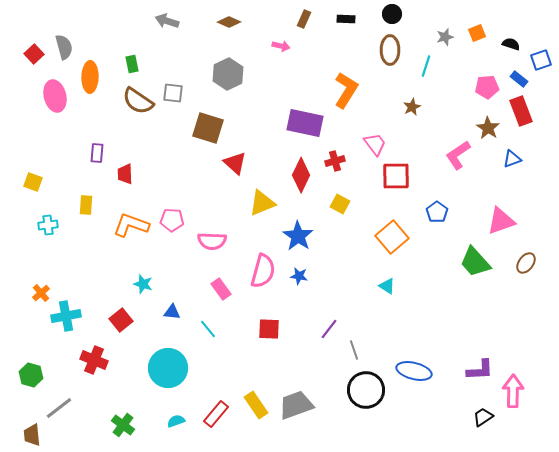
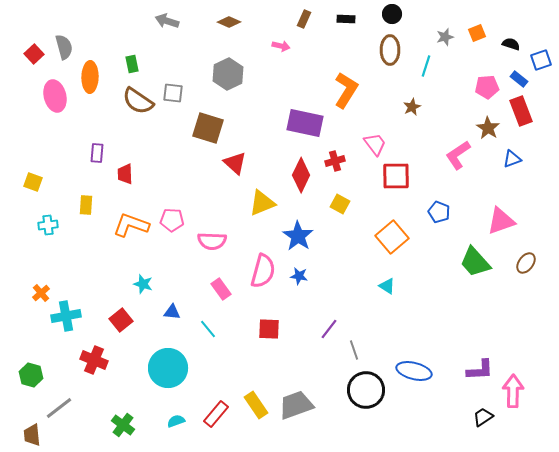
blue pentagon at (437, 212): moved 2 px right; rotated 15 degrees counterclockwise
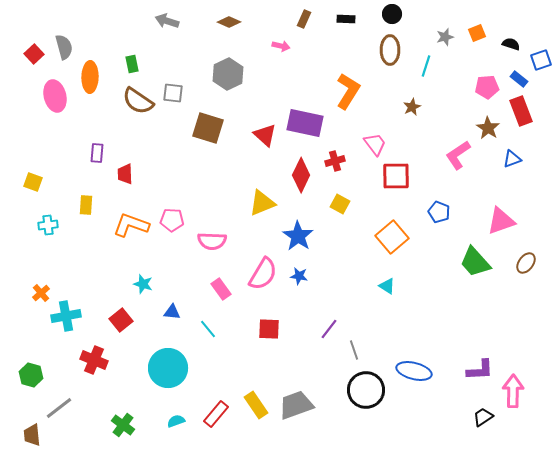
orange L-shape at (346, 90): moved 2 px right, 1 px down
red triangle at (235, 163): moved 30 px right, 28 px up
pink semicircle at (263, 271): moved 3 px down; rotated 16 degrees clockwise
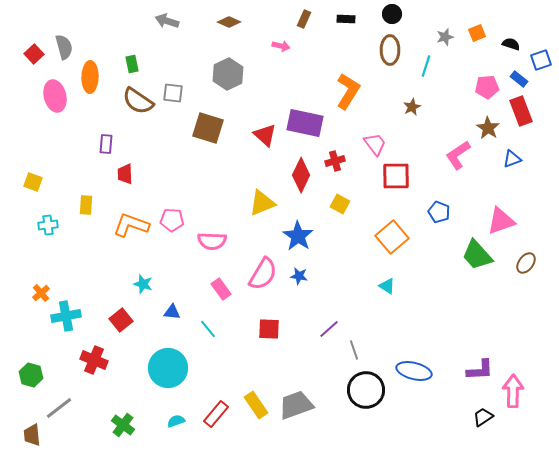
purple rectangle at (97, 153): moved 9 px right, 9 px up
green trapezoid at (475, 262): moved 2 px right, 7 px up
purple line at (329, 329): rotated 10 degrees clockwise
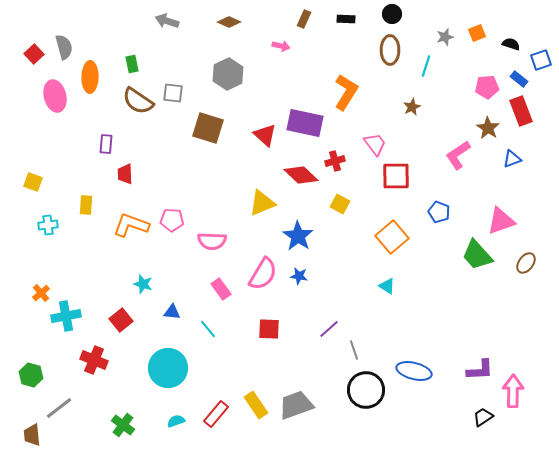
orange L-shape at (348, 91): moved 2 px left, 1 px down
red diamond at (301, 175): rotated 72 degrees counterclockwise
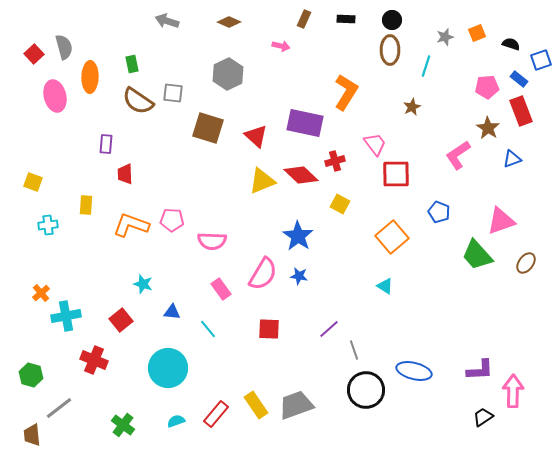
black circle at (392, 14): moved 6 px down
red triangle at (265, 135): moved 9 px left, 1 px down
red square at (396, 176): moved 2 px up
yellow triangle at (262, 203): moved 22 px up
cyan triangle at (387, 286): moved 2 px left
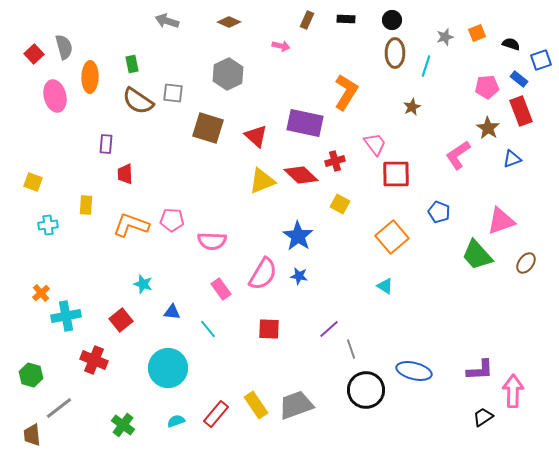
brown rectangle at (304, 19): moved 3 px right, 1 px down
brown ellipse at (390, 50): moved 5 px right, 3 px down
gray line at (354, 350): moved 3 px left, 1 px up
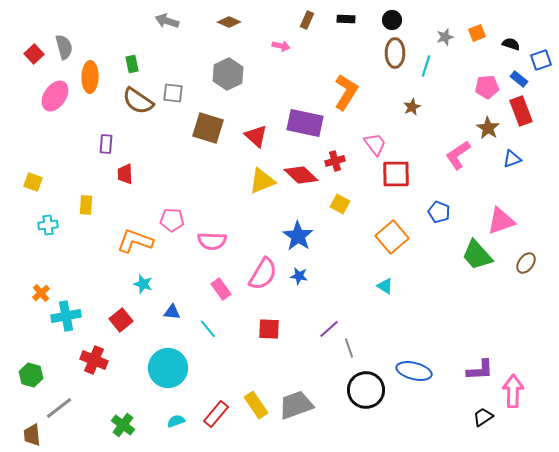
pink ellipse at (55, 96): rotated 48 degrees clockwise
orange L-shape at (131, 225): moved 4 px right, 16 px down
gray line at (351, 349): moved 2 px left, 1 px up
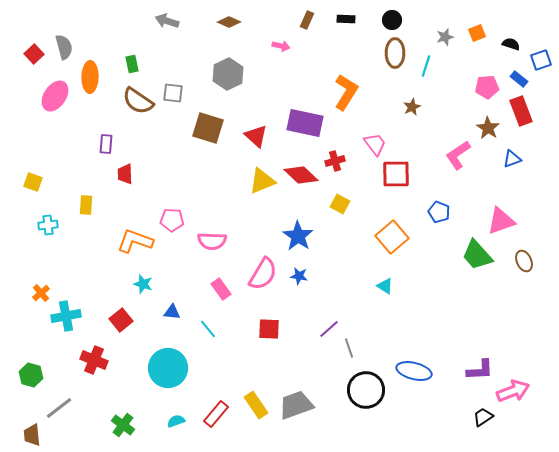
brown ellipse at (526, 263): moved 2 px left, 2 px up; rotated 60 degrees counterclockwise
pink arrow at (513, 391): rotated 68 degrees clockwise
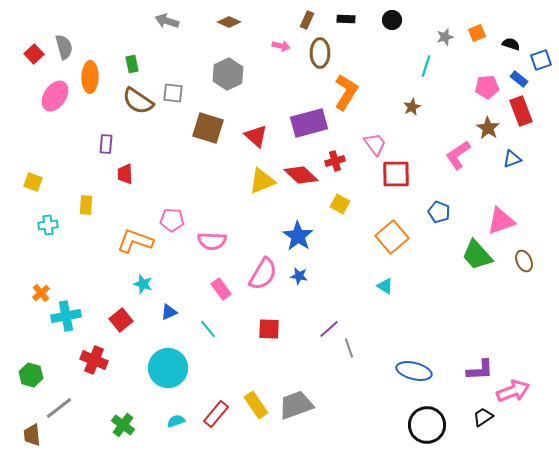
brown ellipse at (395, 53): moved 75 px left
purple rectangle at (305, 123): moved 4 px right; rotated 27 degrees counterclockwise
blue triangle at (172, 312): moved 3 px left; rotated 30 degrees counterclockwise
black circle at (366, 390): moved 61 px right, 35 px down
